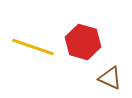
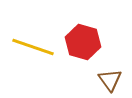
brown triangle: moved 2 px down; rotated 30 degrees clockwise
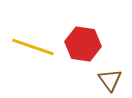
red hexagon: moved 2 px down; rotated 8 degrees counterclockwise
